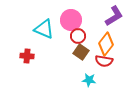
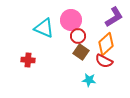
purple L-shape: moved 1 px down
cyan triangle: moved 1 px up
orange diamond: rotated 10 degrees clockwise
red cross: moved 1 px right, 4 px down
red semicircle: rotated 18 degrees clockwise
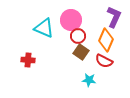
purple L-shape: rotated 35 degrees counterclockwise
orange diamond: moved 4 px up; rotated 25 degrees counterclockwise
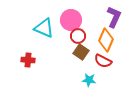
red semicircle: moved 1 px left
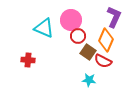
brown square: moved 7 px right
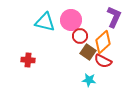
cyan triangle: moved 1 px right, 6 px up; rotated 10 degrees counterclockwise
red circle: moved 2 px right
orange diamond: moved 3 px left, 2 px down; rotated 25 degrees clockwise
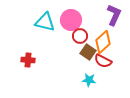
purple L-shape: moved 2 px up
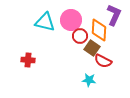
orange diamond: moved 4 px left, 12 px up; rotated 45 degrees counterclockwise
brown square: moved 4 px right, 4 px up
